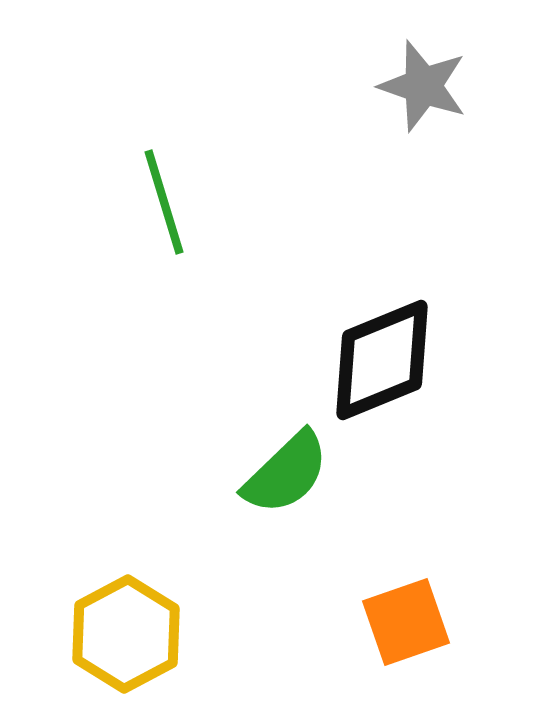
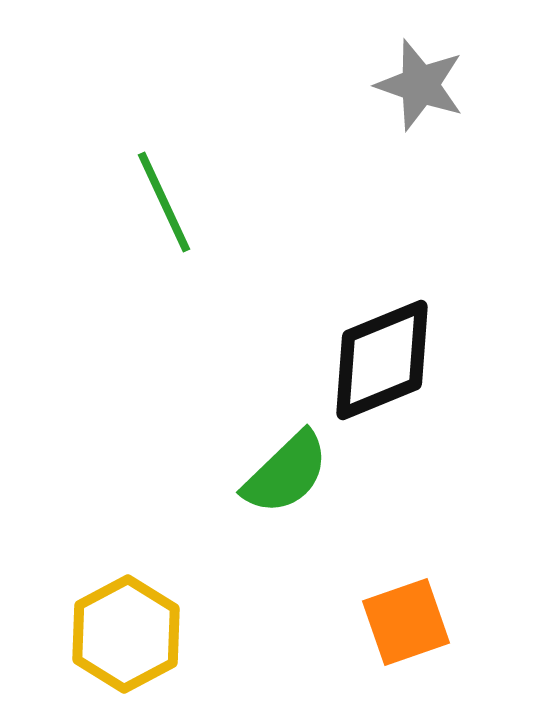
gray star: moved 3 px left, 1 px up
green line: rotated 8 degrees counterclockwise
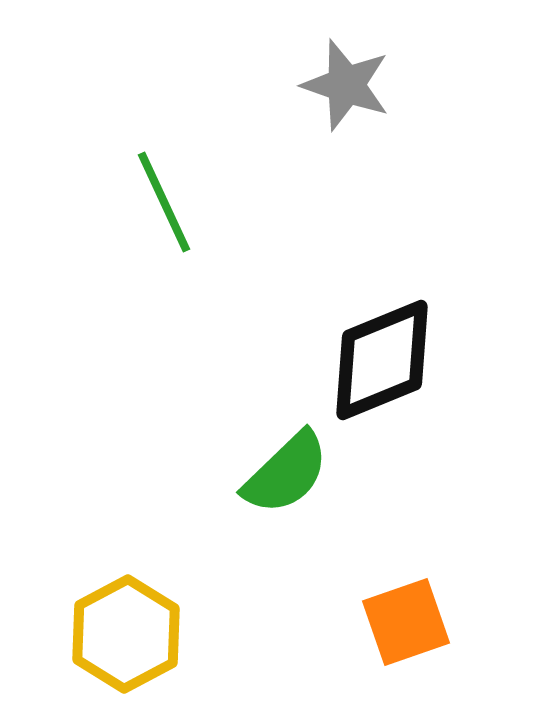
gray star: moved 74 px left
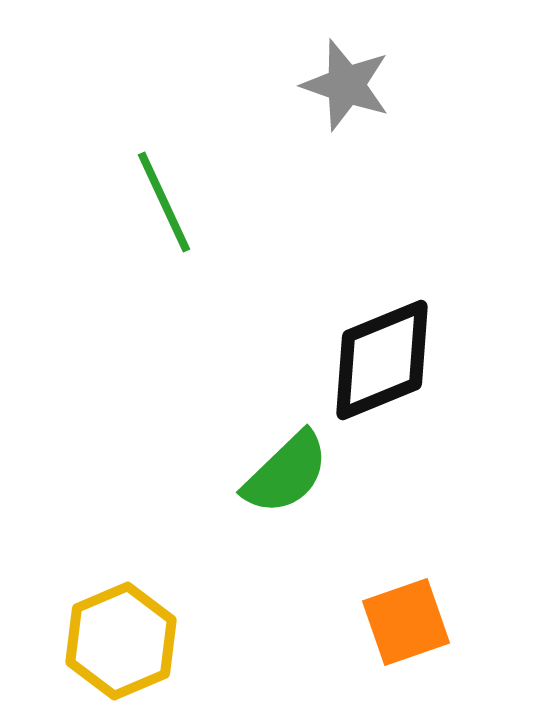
yellow hexagon: moved 5 px left, 7 px down; rotated 5 degrees clockwise
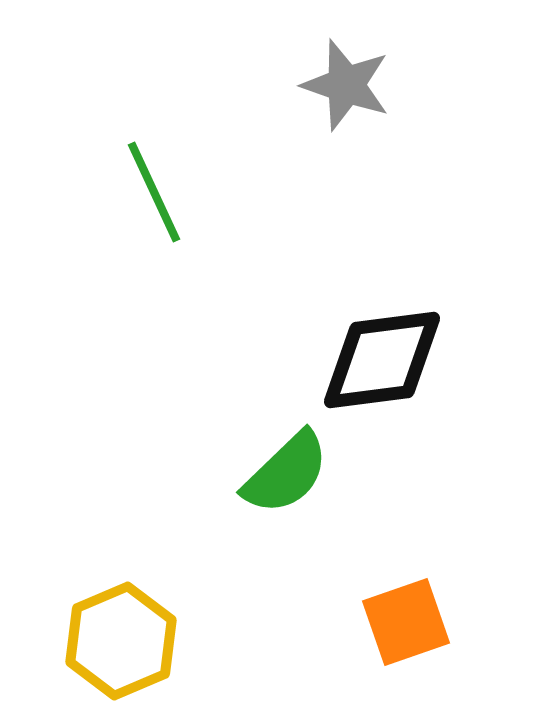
green line: moved 10 px left, 10 px up
black diamond: rotated 15 degrees clockwise
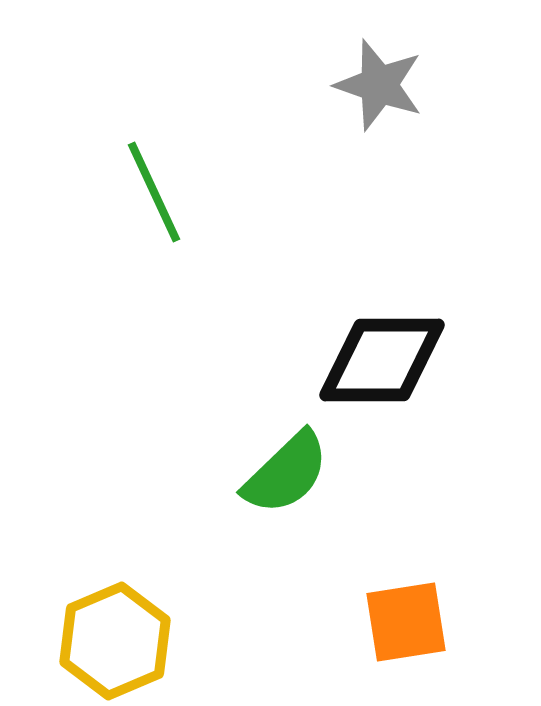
gray star: moved 33 px right
black diamond: rotated 7 degrees clockwise
orange square: rotated 10 degrees clockwise
yellow hexagon: moved 6 px left
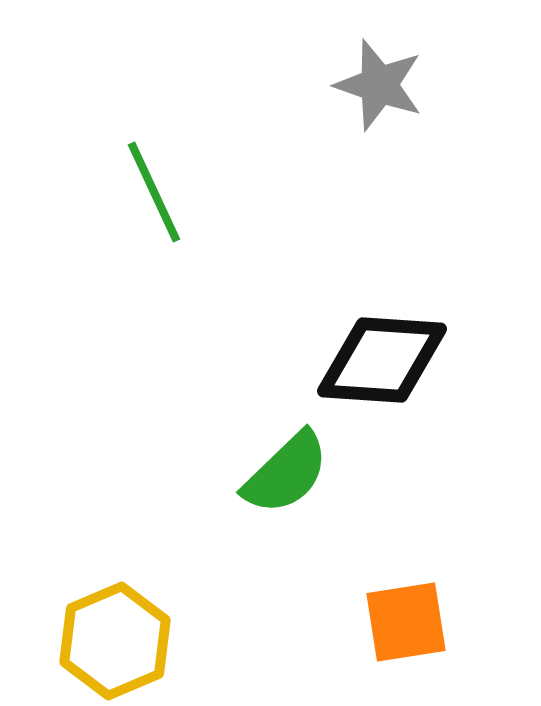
black diamond: rotated 4 degrees clockwise
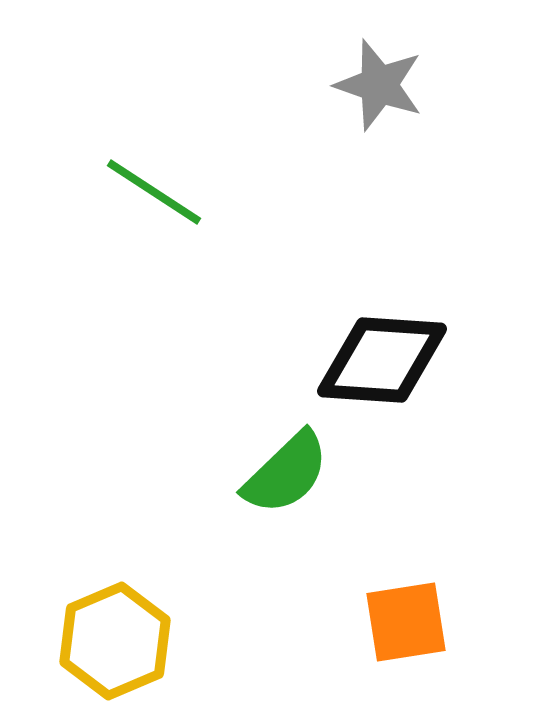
green line: rotated 32 degrees counterclockwise
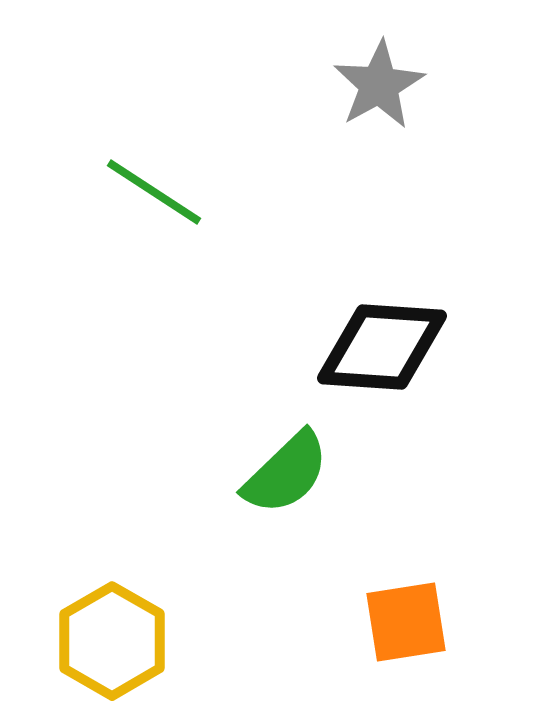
gray star: rotated 24 degrees clockwise
black diamond: moved 13 px up
yellow hexagon: moved 3 px left; rotated 7 degrees counterclockwise
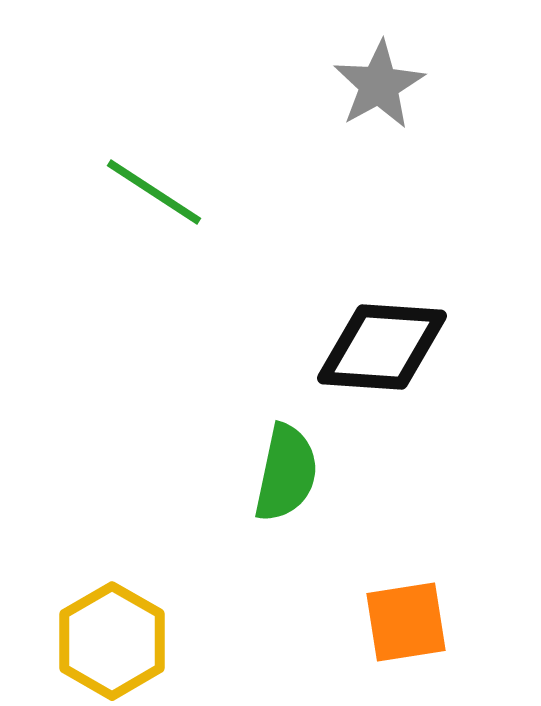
green semicircle: rotated 34 degrees counterclockwise
